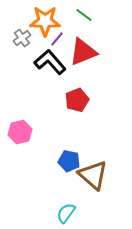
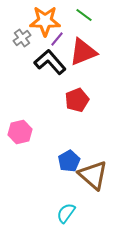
blue pentagon: rotated 30 degrees clockwise
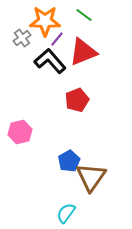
black L-shape: moved 1 px up
brown triangle: moved 2 px left, 2 px down; rotated 24 degrees clockwise
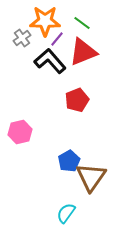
green line: moved 2 px left, 8 px down
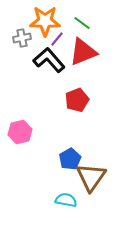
gray cross: rotated 24 degrees clockwise
black L-shape: moved 1 px left, 1 px up
blue pentagon: moved 1 px right, 2 px up
cyan semicircle: moved 13 px up; rotated 65 degrees clockwise
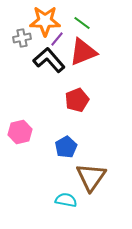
blue pentagon: moved 4 px left, 12 px up
